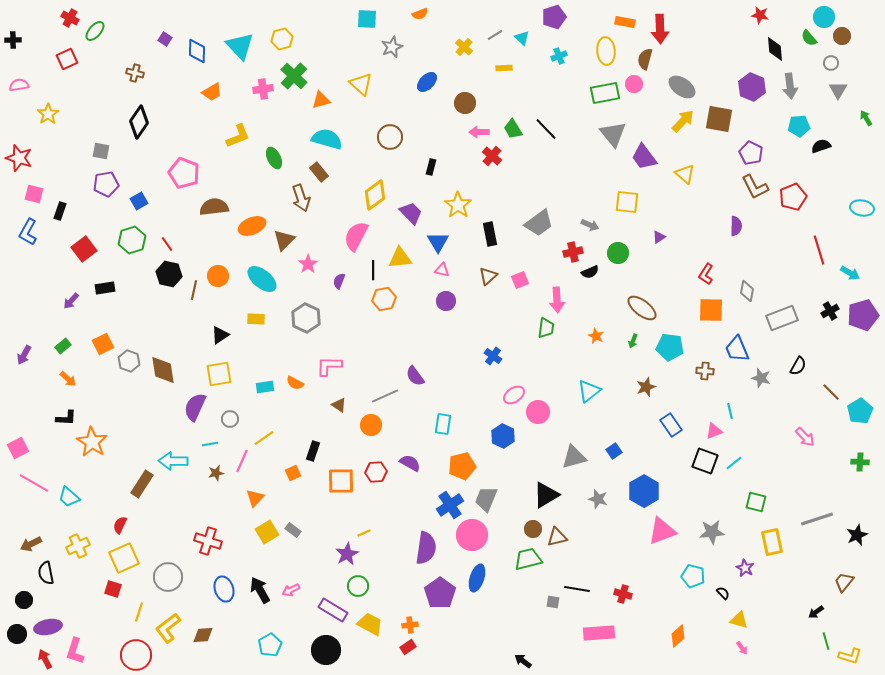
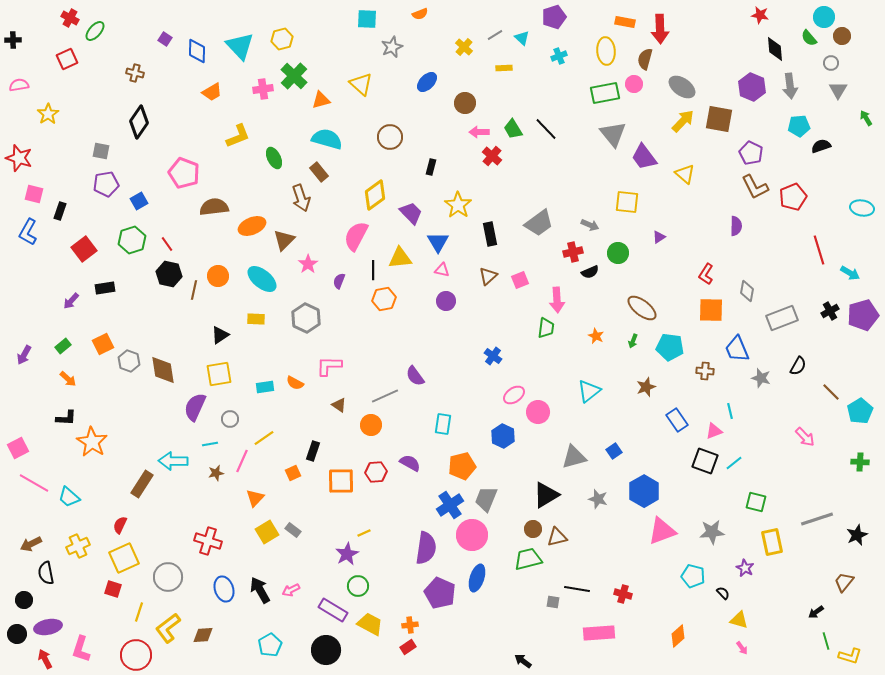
blue rectangle at (671, 425): moved 6 px right, 5 px up
purple pentagon at (440, 593): rotated 12 degrees counterclockwise
pink L-shape at (75, 651): moved 6 px right, 2 px up
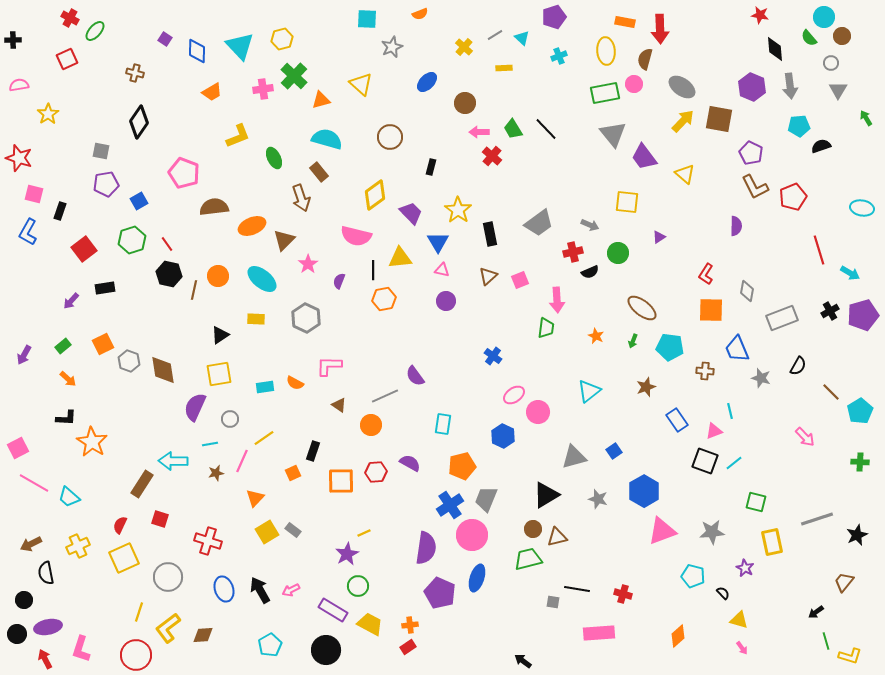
yellow star at (458, 205): moved 5 px down
pink semicircle at (356, 236): rotated 104 degrees counterclockwise
red square at (113, 589): moved 47 px right, 70 px up
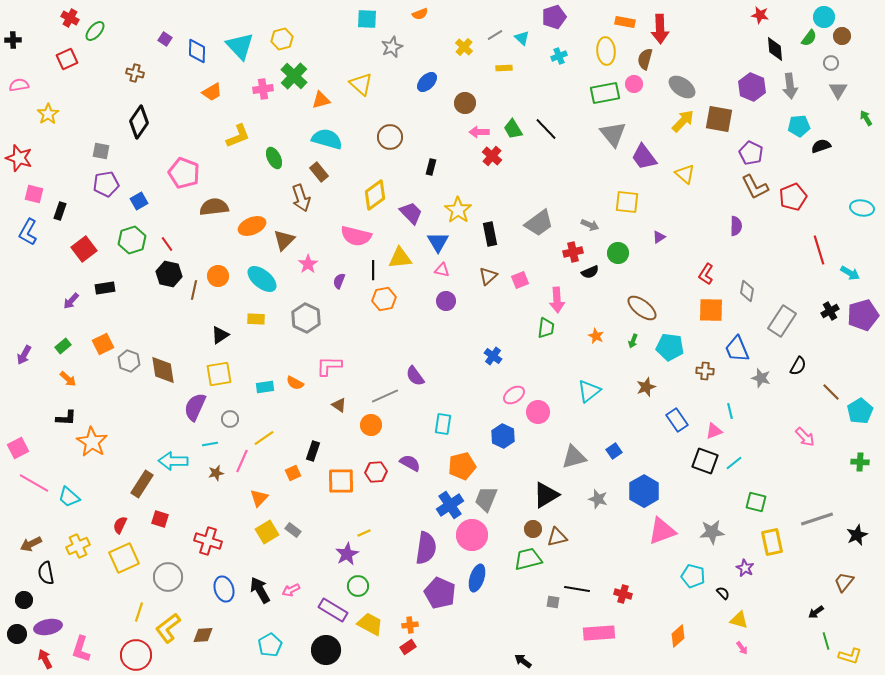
green semicircle at (809, 38): rotated 102 degrees counterclockwise
gray rectangle at (782, 318): moved 3 px down; rotated 36 degrees counterclockwise
orange triangle at (255, 498): moved 4 px right
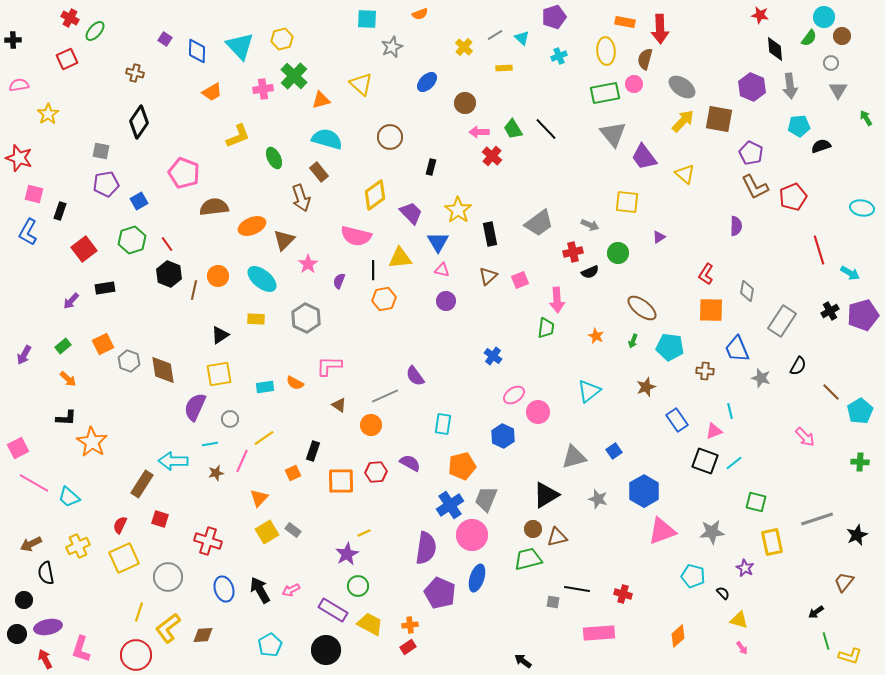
black hexagon at (169, 274): rotated 10 degrees clockwise
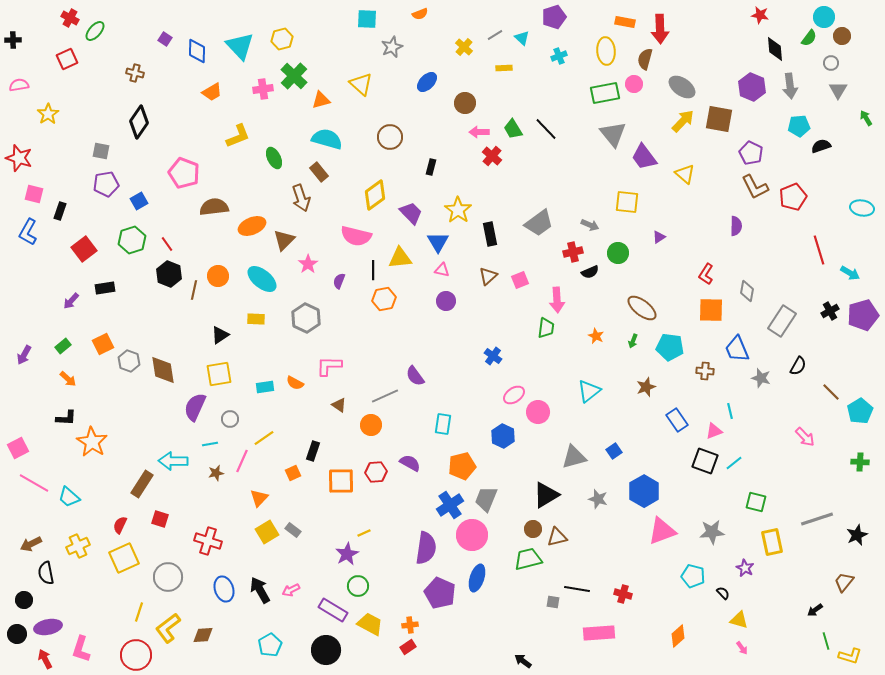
black arrow at (816, 612): moved 1 px left, 2 px up
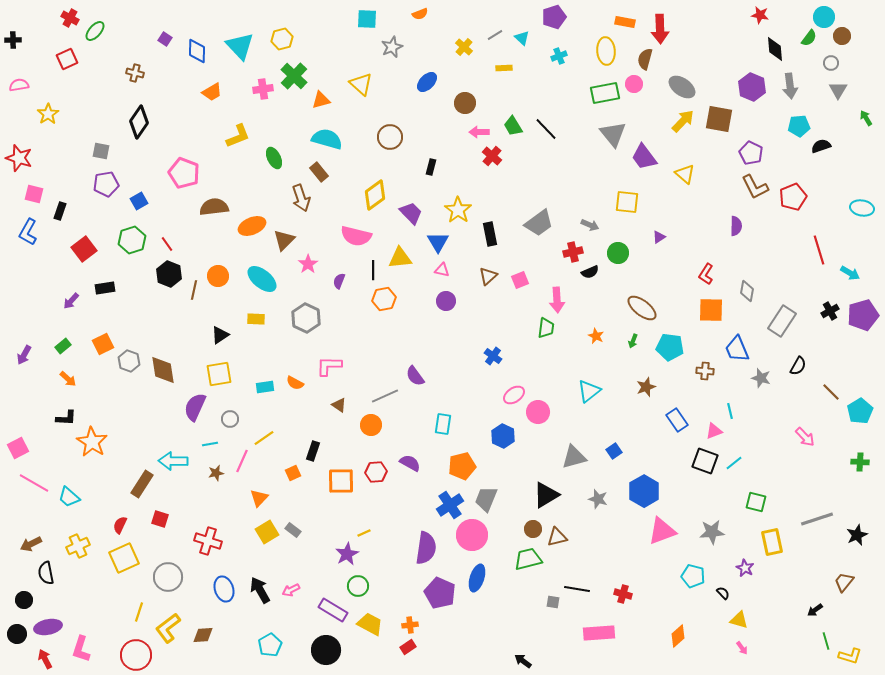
green trapezoid at (513, 129): moved 3 px up
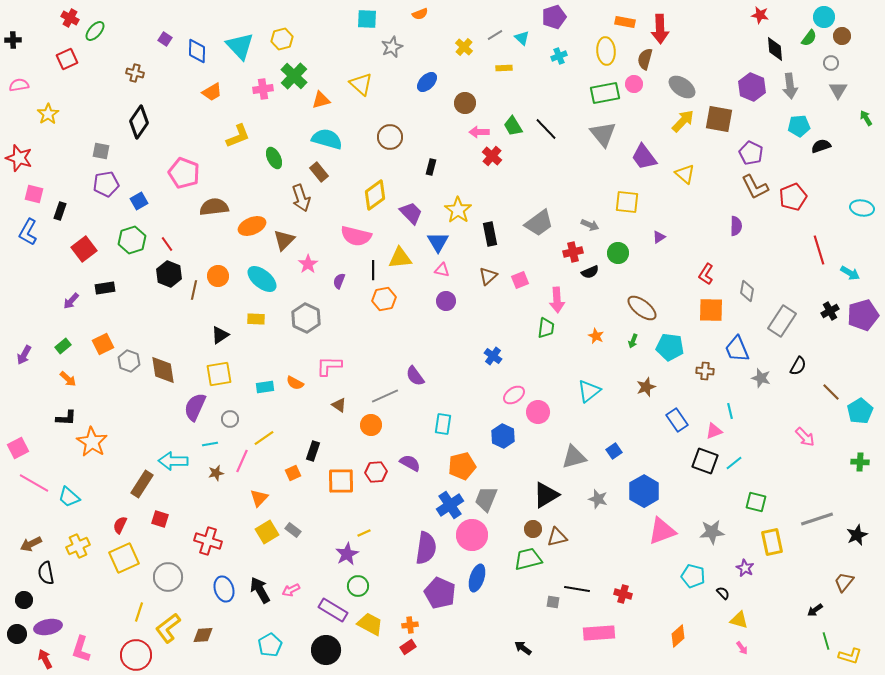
gray triangle at (613, 134): moved 10 px left
black arrow at (523, 661): moved 13 px up
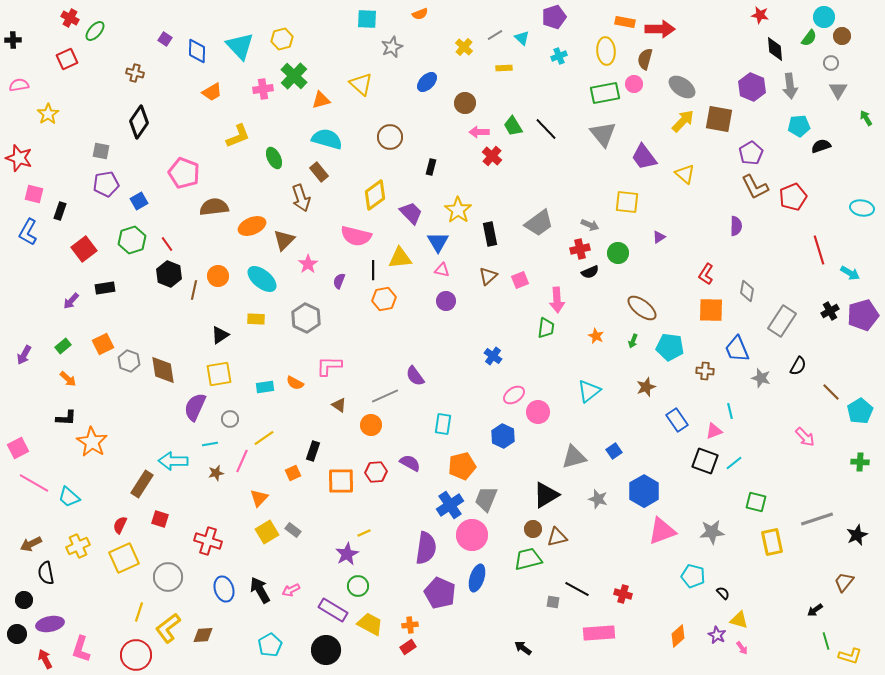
red arrow at (660, 29): rotated 88 degrees counterclockwise
purple pentagon at (751, 153): rotated 15 degrees clockwise
red cross at (573, 252): moved 7 px right, 3 px up
purple star at (745, 568): moved 28 px left, 67 px down
black line at (577, 589): rotated 20 degrees clockwise
purple ellipse at (48, 627): moved 2 px right, 3 px up
